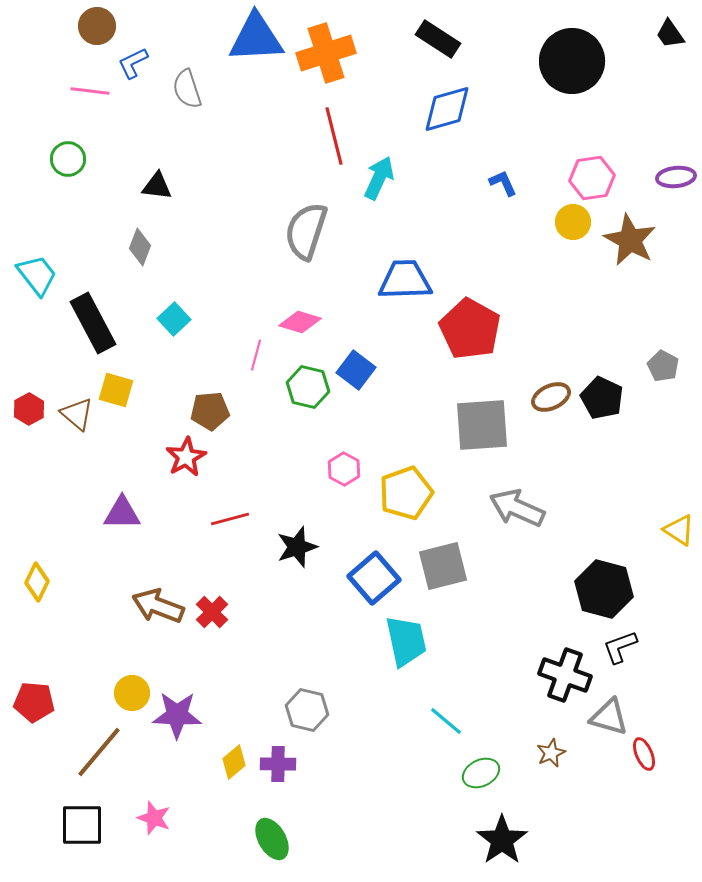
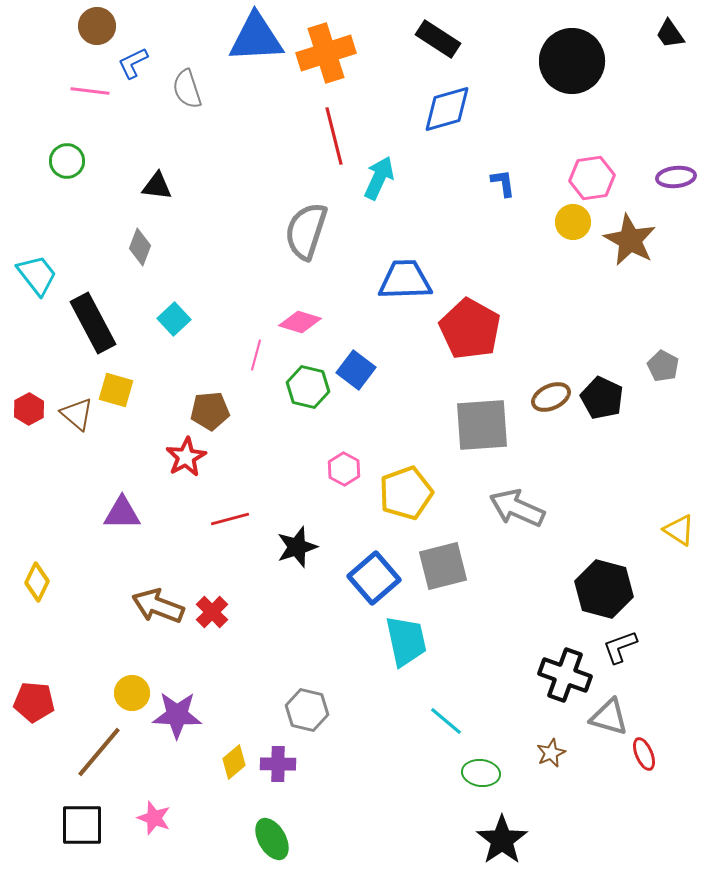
green circle at (68, 159): moved 1 px left, 2 px down
blue L-shape at (503, 183): rotated 16 degrees clockwise
green ellipse at (481, 773): rotated 33 degrees clockwise
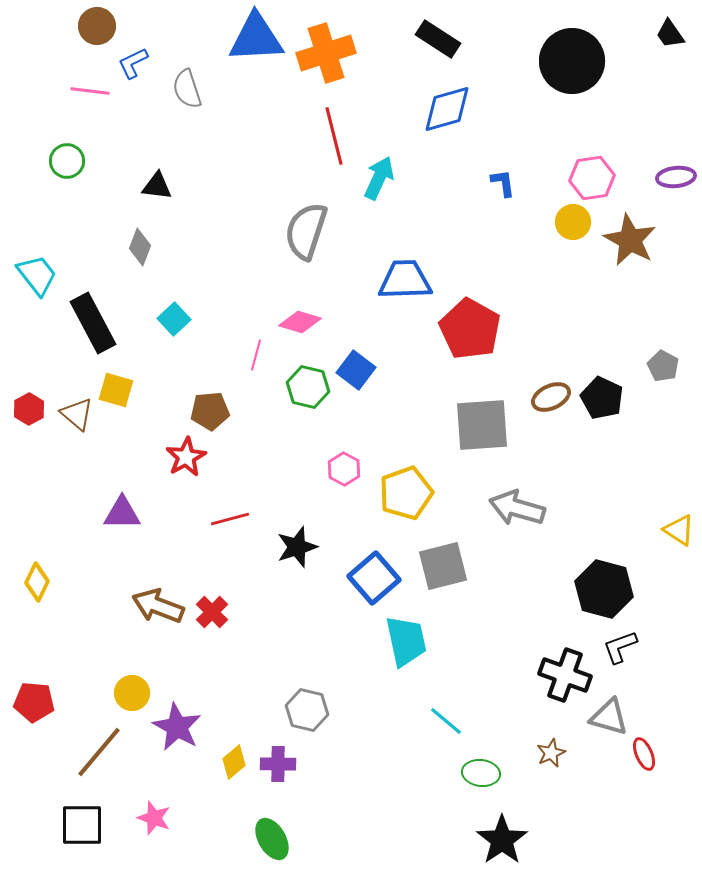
gray arrow at (517, 508): rotated 8 degrees counterclockwise
purple star at (177, 715): moved 12 px down; rotated 27 degrees clockwise
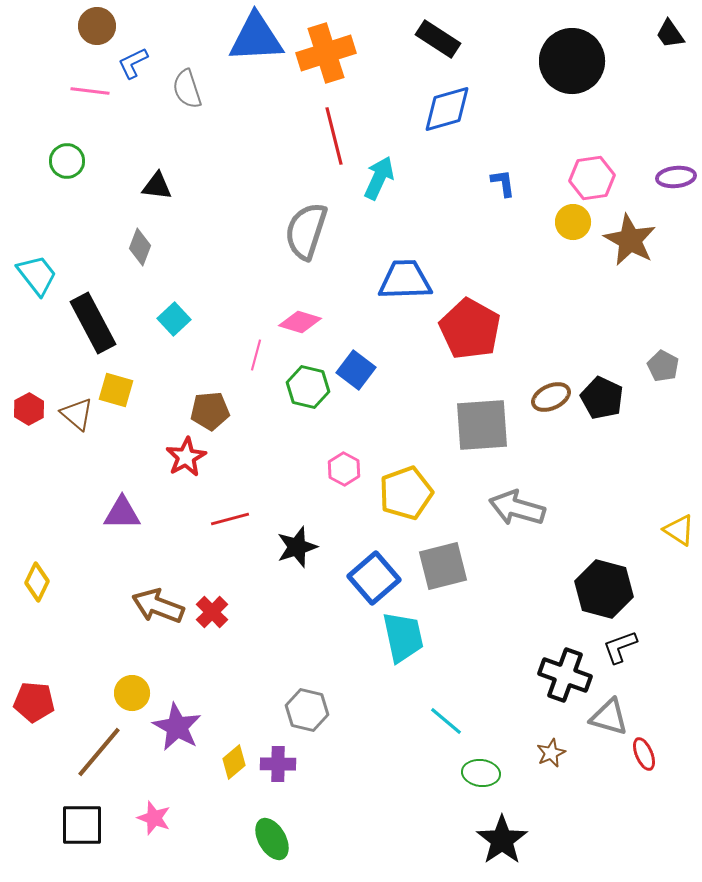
cyan trapezoid at (406, 641): moved 3 px left, 4 px up
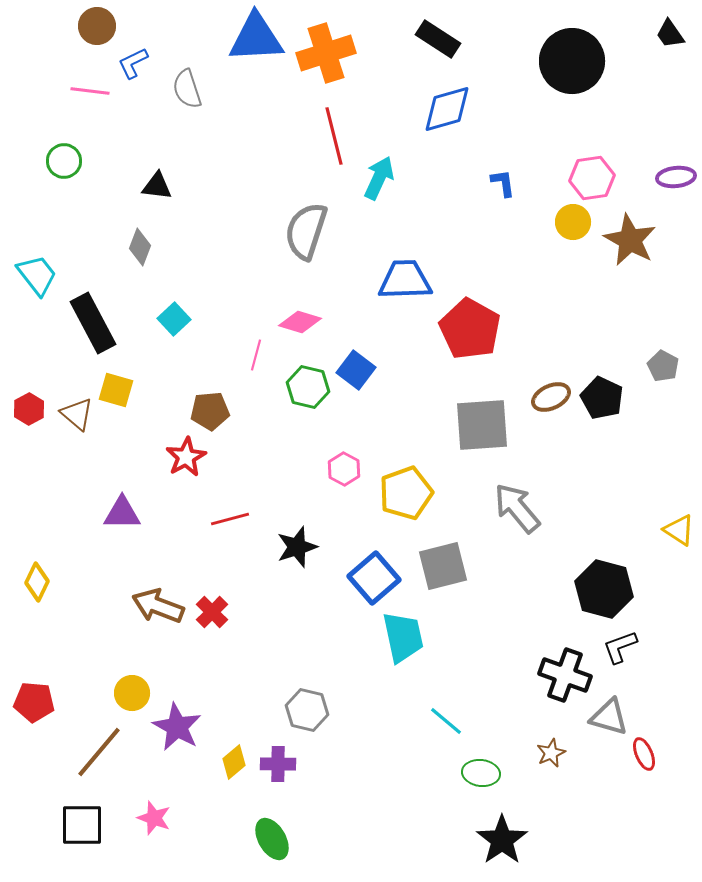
green circle at (67, 161): moved 3 px left
gray arrow at (517, 508): rotated 34 degrees clockwise
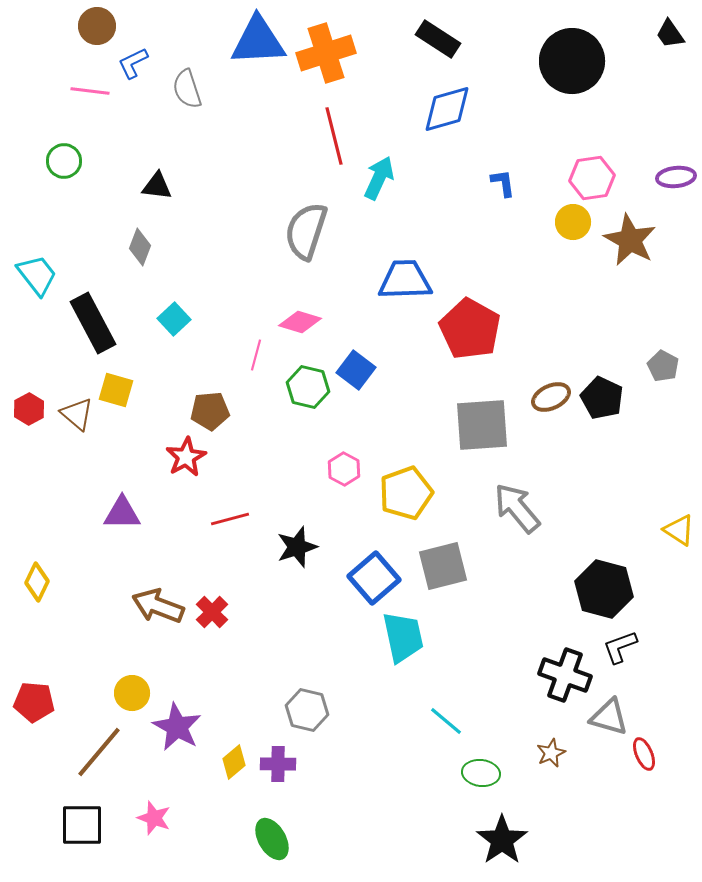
blue triangle at (256, 38): moved 2 px right, 3 px down
